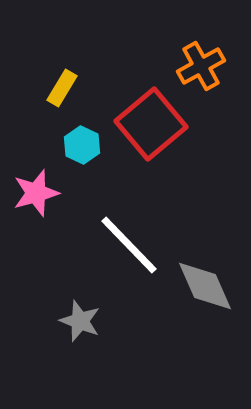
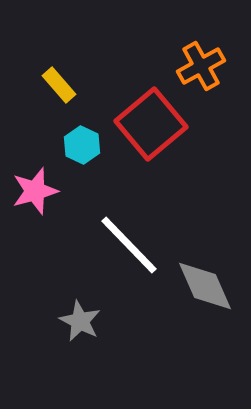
yellow rectangle: moved 3 px left, 3 px up; rotated 72 degrees counterclockwise
pink star: moved 1 px left, 2 px up
gray star: rotated 6 degrees clockwise
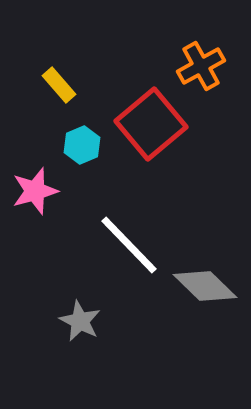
cyan hexagon: rotated 12 degrees clockwise
gray diamond: rotated 22 degrees counterclockwise
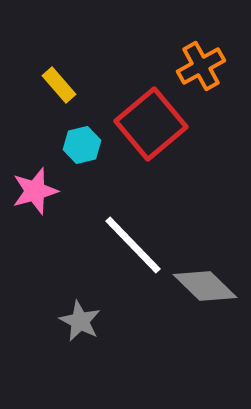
cyan hexagon: rotated 9 degrees clockwise
white line: moved 4 px right
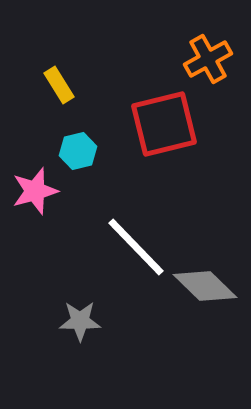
orange cross: moved 7 px right, 7 px up
yellow rectangle: rotated 9 degrees clockwise
red square: moved 13 px right; rotated 26 degrees clockwise
cyan hexagon: moved 4 px left, 6 px down
white line: moved 3 px right, 2 px down
gray star: rotated 27 degrees counterclockwise
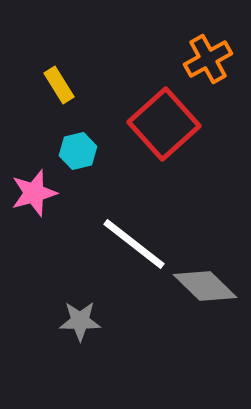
red square: rotated 28 degrees counterclockwise
pink star: moved 1 px left, 2 px down
white line: moved 2 px left, 3 px up; rotated 8 degrees counterclockwise
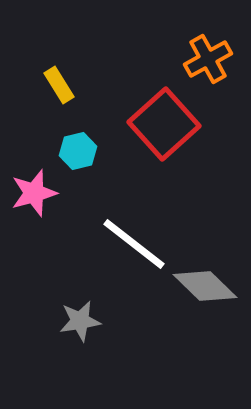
gray star: rotated 9 degrees counterclockwise
